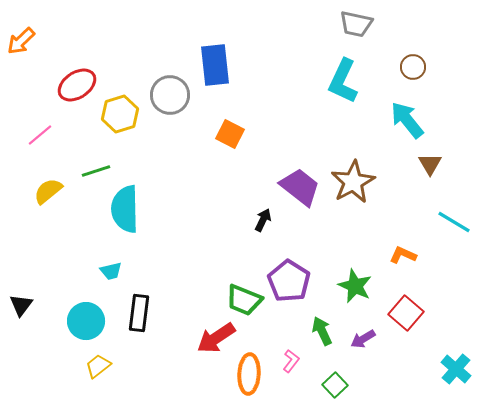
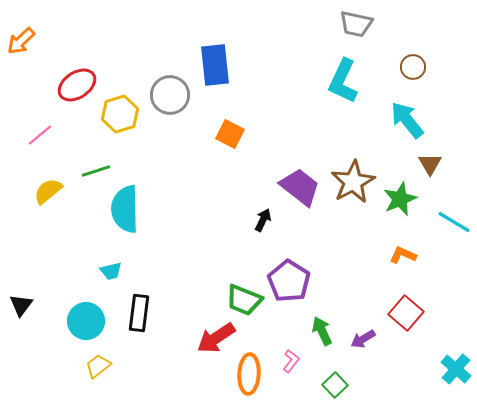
green star: moved 45 px right, 87 px up; rotated 24 degrees clockwise
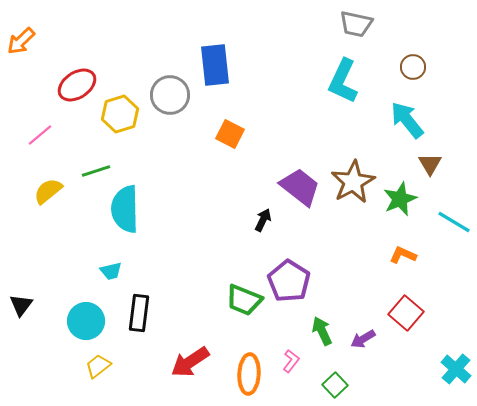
red arrow: moved 26 px left, 24 px down
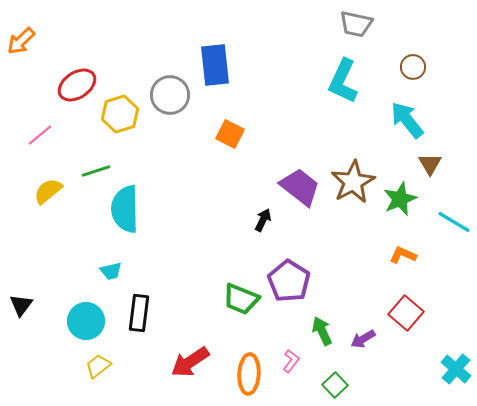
green trapezoid: moved 3 px left, 1 px up
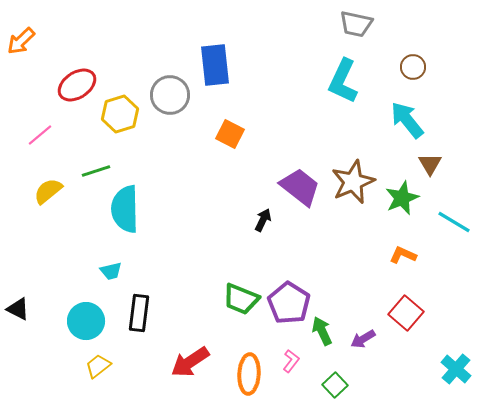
brown star: rotated 6 degrees clockwise
green star: moved 2 px right, 1 px up
purple pentagon: moved 22 px down
black triangle: moved 3 px left, 4 px down; rotated 40 degrees counterclockwise
